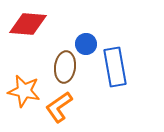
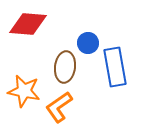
blue circle: moved 2 px right, 1 px up
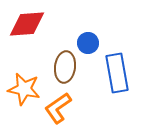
red diamond: moved 1 px left; rotated 9 degrees counterclockwise
blue rectangle: moved 2 px right, 6 px down
orange star: moved 2 px up
orange L-shape: moved 1 px left, 1 px down
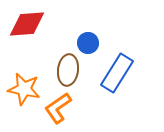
brown ellipse: moved 3 px right, 3 px down
blue rectangle: rotated 42 degrees clockwise
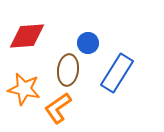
red diamond: moved 12 px down
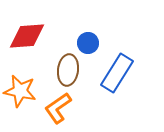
orange star: moved 4 px left, 2 px down
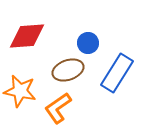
brown ellipse: rotated 64 degrees clockwise
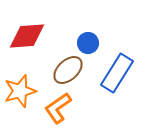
brown ellipse: rotated 24 degrees counterclockwise
orange star: rotated 28 degrees counterclockwise
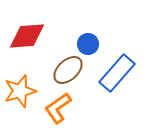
blue circle: moved 1 px down
blue rectangle: rotated 9 degrees clockwise
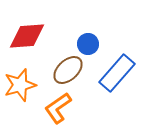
orange star: moved 6 px up
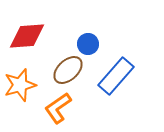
blue rectangle: moved 1 px left, 3 px down
